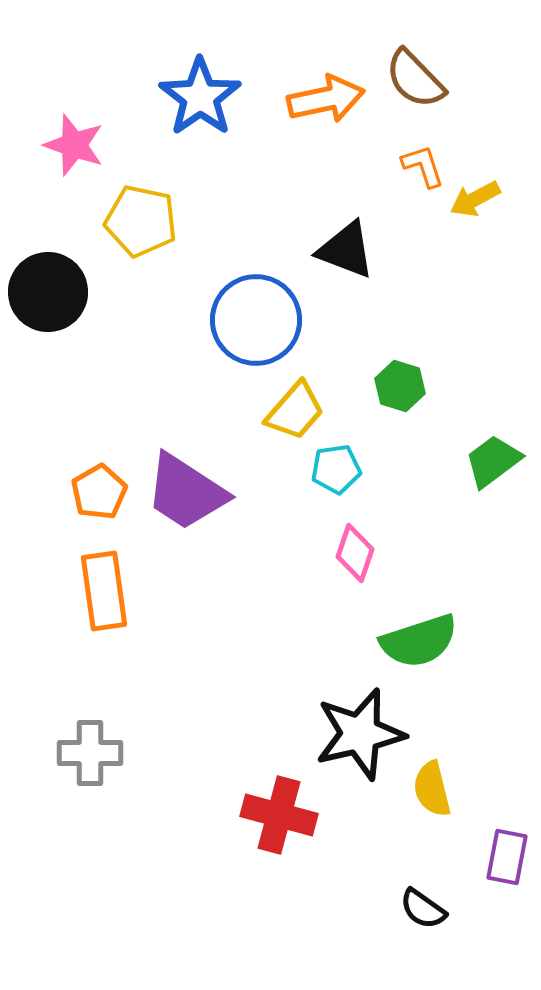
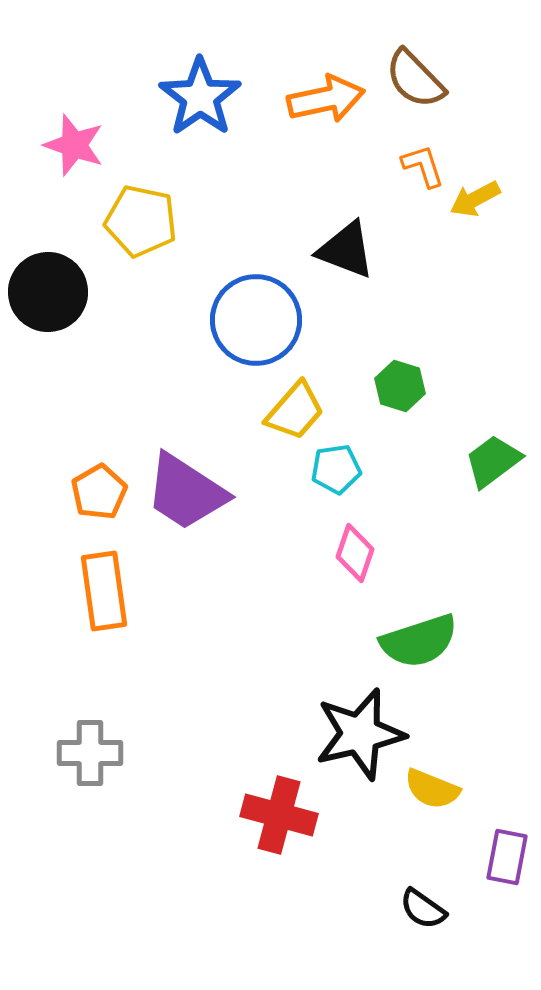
yellow semicircle: rotated 54 degrees counterclockwise
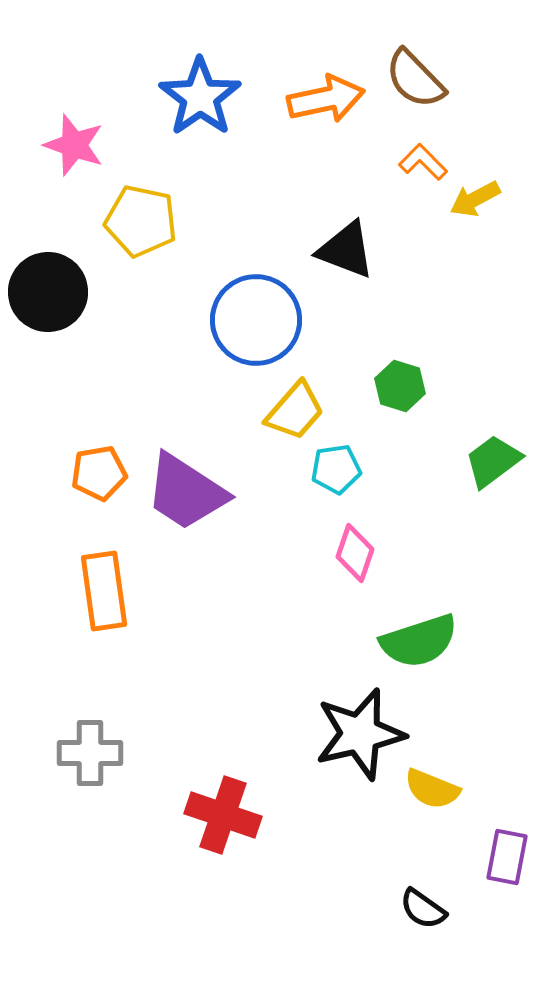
orange L-shape: moved 4 px up; rotated 27 degrees counterclockwise
orange pentagon: moved 19 px up; rotated 20 degrees clockwise
red cross: moved 56 px left; rotated 4 degrees clockwise
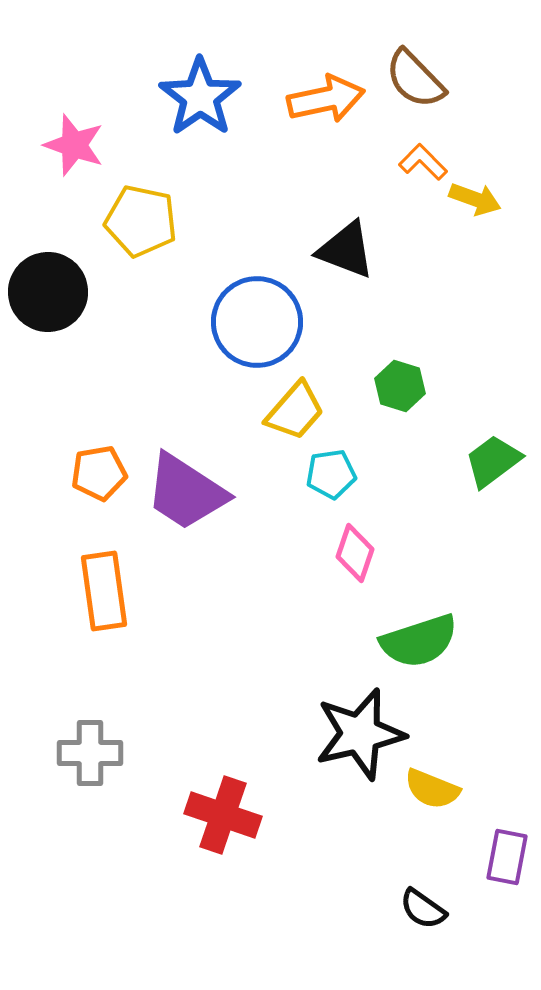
yellow arrow: rotated 132 degrees counterclockwise
blue circle: moved 1 px right, 2 px down
cyan pentagon: moved 5 px left, 5 px down
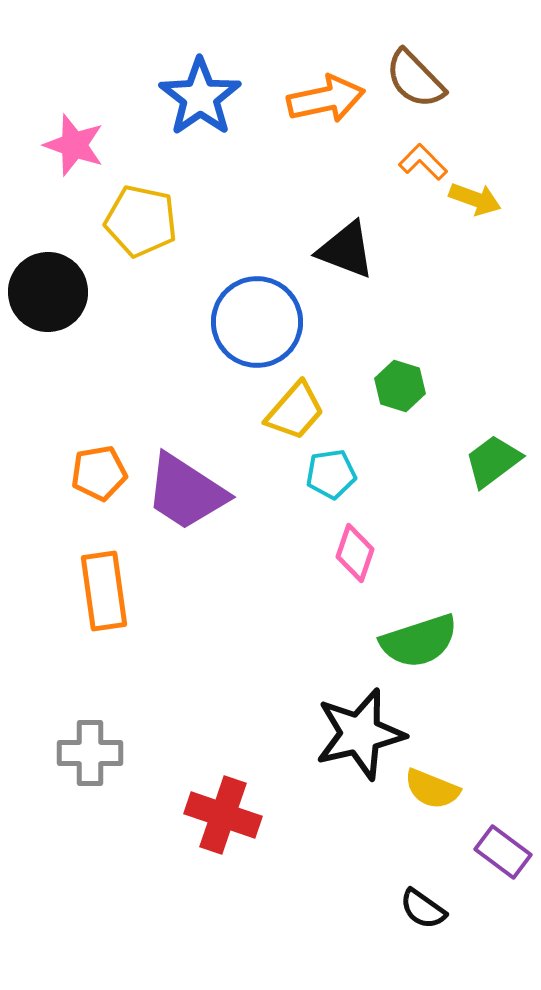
purple rectangle: moved 4 px left, 5 px up; rotated 64 degrees counterclockwise
